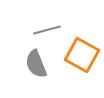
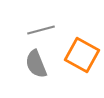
gray line: moved 6 px left
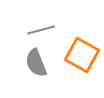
gray semicircle: moved 1 px up
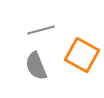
gray semicircle: moved 3 px down
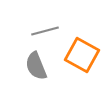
gray line: moved 4 px right, 1 px down
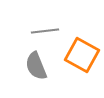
gray line: rotated 8 degrees clockwise
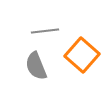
orange square: rotated 12 degrees clockwise
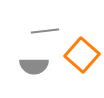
gray semicircle: moved 2 px left; rotated 68 degrees counterclockwise
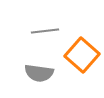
gray semicircle: moved 5 px right, 7 px down; rotated 8 degrees clockwise
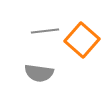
orange square: moved 15 px up
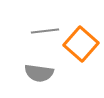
orange square: moved 1 px left, 4 px down
